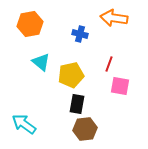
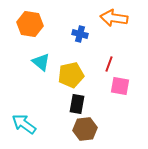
orange hexagon: rotated 20 degrees clockwise
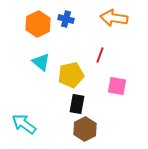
orange hexagon: moved 8 px right; rotated 25 degrees clockwise
blue cross: moved 14 px left, 15 px up
red line: moved 9 px left, 9 px up
pink square: moved 3 px left
brown hexagon: rotated 20 degrees counterclockwise
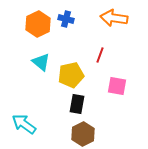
brown hexagon: moved 2 px left, 5 px down
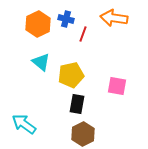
red line: moved 17 px left, 21 px up
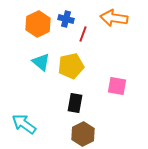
yellow pentagon: moved 9 px up
black rectangle: moved 2 px left, 1 px up
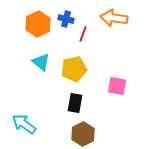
yellow pentagon: moved 3 px right, 3 px down
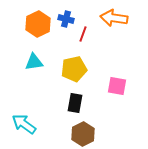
cyan triangle: moved 7 px left; rotated 48 degrees counterclockwise
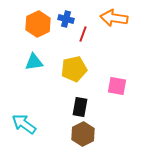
black rectangle: moved 5 px right, 4 px down
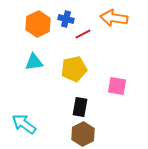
red line: rotated 42 degrees clockwise
